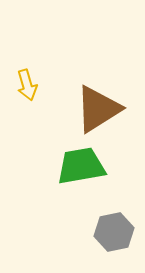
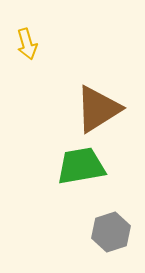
yellow arrow: moved 41 px up
gray hexagon: moved 3 px left; rotated 6 degrees counterclockwise
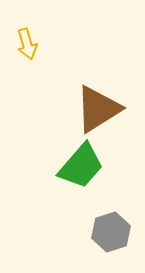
green trapezoid: rotated 141 degrees clockwise
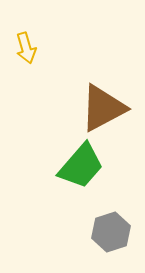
yellow arrow: moved 1 px left, 4 px down
brown triangle: moved 5 px right, 1 px up; rotated 4 degrees clockwise
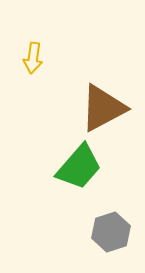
yellow arrow: moved 7 px right, 10 px down; rotated 24 degrees clockwise
green trapezoid: moved 2 px left, 1 px down
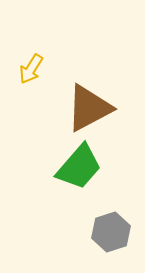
yellow arrow: moved 2 px left, 11 px down; rotated 24 degrees clockwise
brown triangle: moved 14 px left
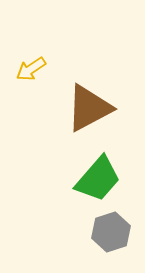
yellow arrow: rotated 24 degrees clockwise
green trapezoid: moved 19 px right, 12 px down
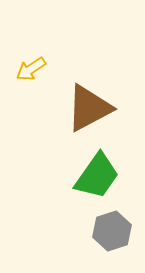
green trapezoid: moved 1 px left, 3 px up; rotated 6 degrees counterclockwise
gray hexagon: moved 1 px right, 1 px up
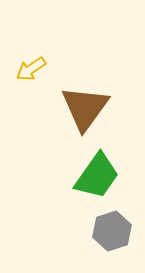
brown triangle: moved 4 px left; rotated 26 degrees counterclockwise
